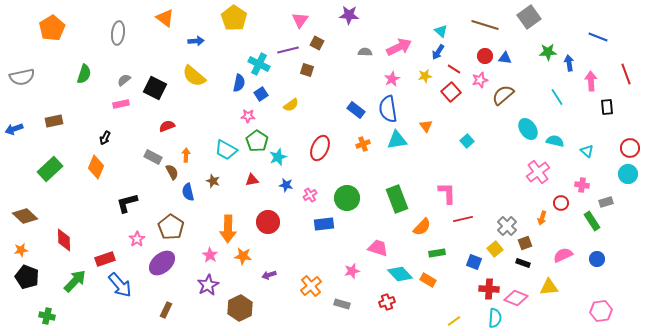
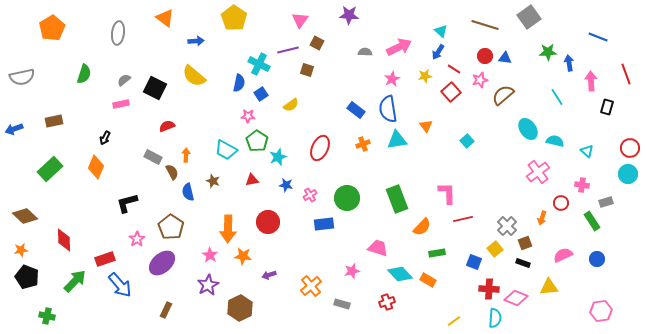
black rectangle at (607, 107): rotated 21 degrees clockwise
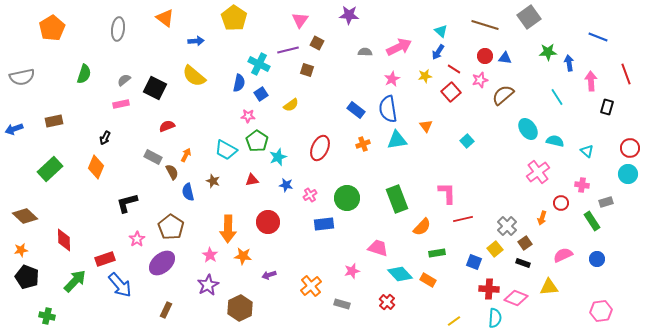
gray ellipse at (118, 33): moved 4 px up
orange arrow at (186, 155): rotated 24 degrees clockwise
brown square at (525, 243): rotated 16 degrees counterclockwise
red cross at (387, 302): rotated 28 degrees counterclockwise
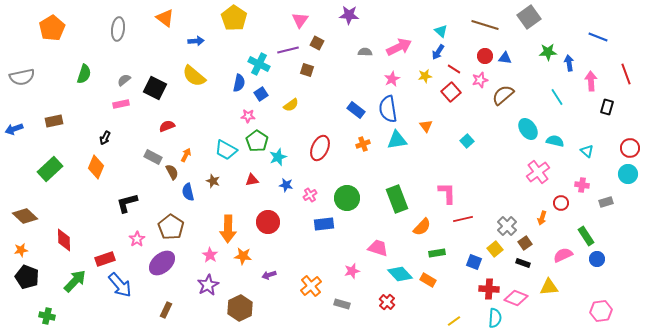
green rectangle at (592, 221): moved 6 px left, 15 px down
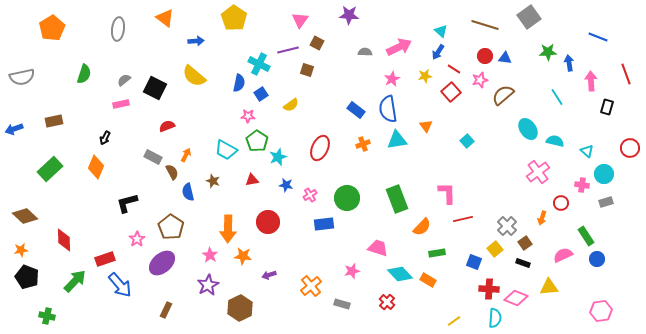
cyan circle at (628, 174): moved 24 px left
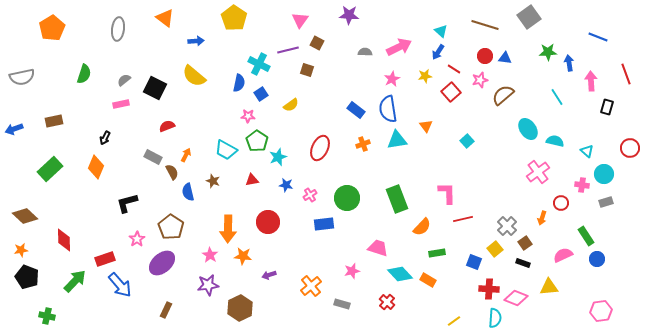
purple star at (208, 285): rotated 20 degrees clockwise
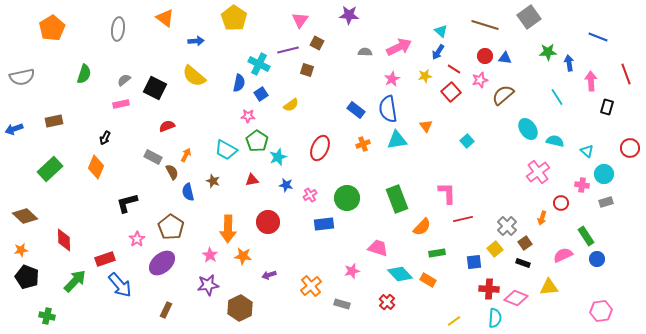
blue square at (474, 262): rotated 28 degrees counterclockwise
